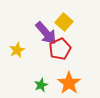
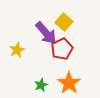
red pentagon: moved 2 px right
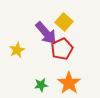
green star: rotated 16 degrees clockwise
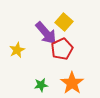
orange star: moved 3 px right
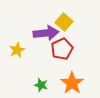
purple arrow: rotated 55 degrees counterclockwise
green star: rotated 24 degrees clockwise
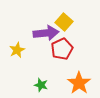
orange star: moved 7 px right
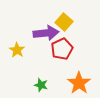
yellow star: rotated 14 degrees counterclockwise
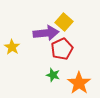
yellow star: moved 5 px left, 3 px up
green star: moved 12 px right, 10 px up
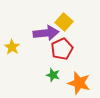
orange star: rotated 20 degrees counterclockwise
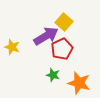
purple arrow: moved 3 px down; rotated 25 degrees counterclockwise
yellow star: rotated 14 degrees counterclockwise
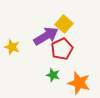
yellow square: moved 2 px down
